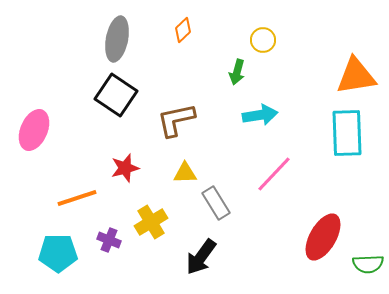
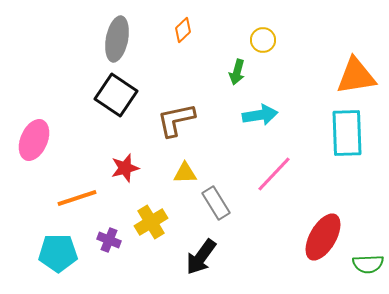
pink ellipse: moved 10 px down
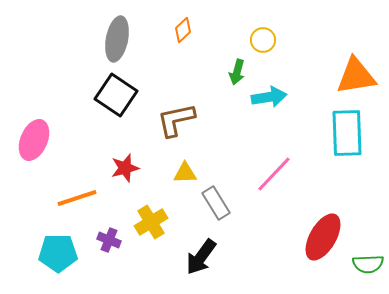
cyan arrow: moved 9 px right, 18 px up
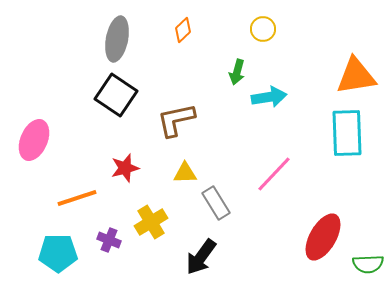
yellow circle: moved 11 px up
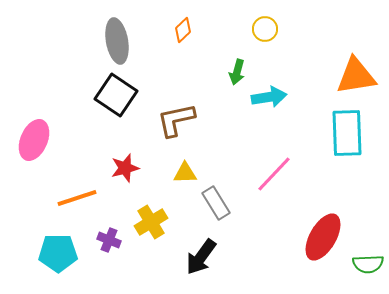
yellow circle: moved 2 px right
gray ellipse: moved 2 px down; rotated 21 degrees counterclockwise
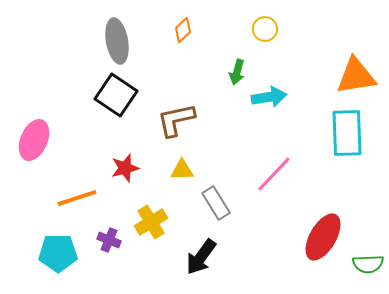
yellow triangle: moved 3 px left, 3 px up
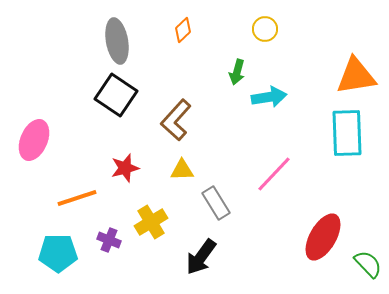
brown L-shape: rotated 36 degrees counterclockwise
green semicircle: rotated 132 degrees counterclockwise
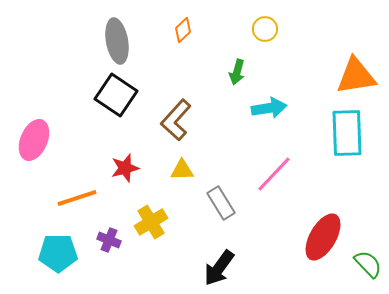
cyan arrow: moved 11 px down
gray rectangle: moved 5 px right
black arrow: moved 18 px right, 11 px down
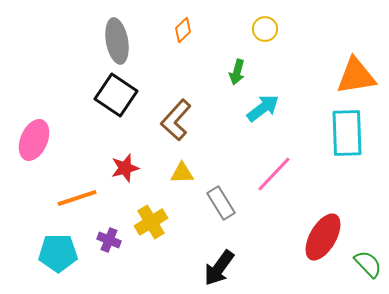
cyan arrow: moved 6 px left; rotated 28 degrees counterclockwise
yellow triangle: moved 3 px down
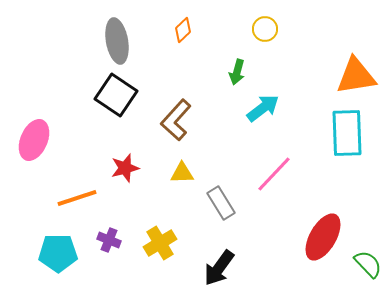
yellow cross: moved 9 px right, 21 px down
